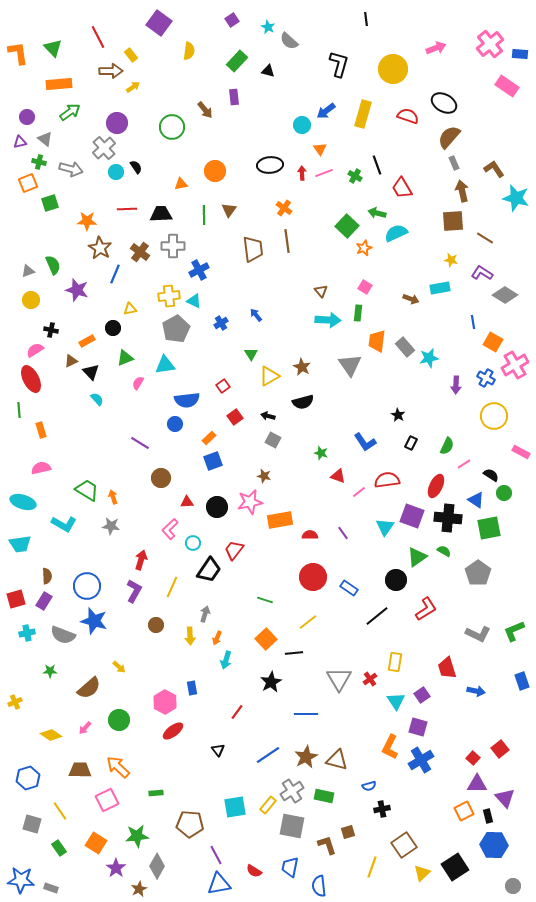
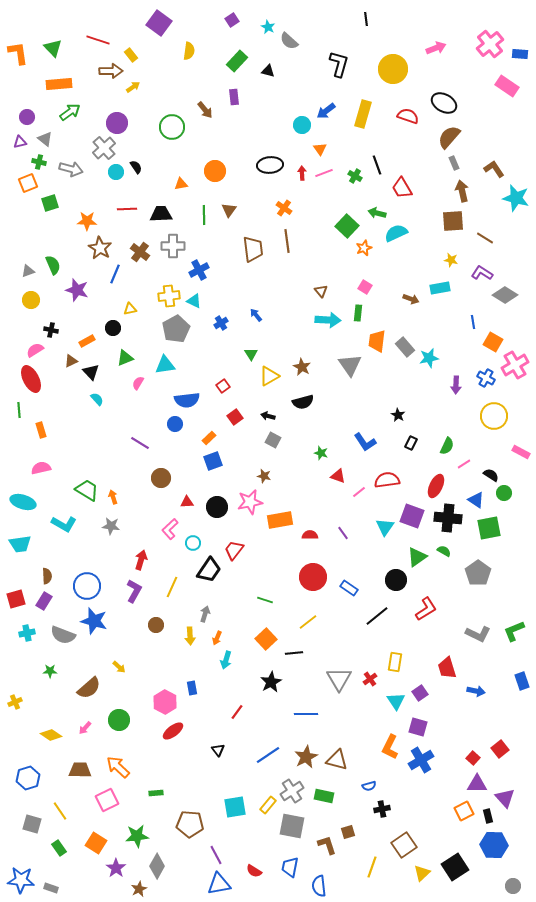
red line at (98, 37): moved 3 px down; rotated 45 degrees counterclockwise
purple square at (422, 695): moved 2 px left, 2 px up
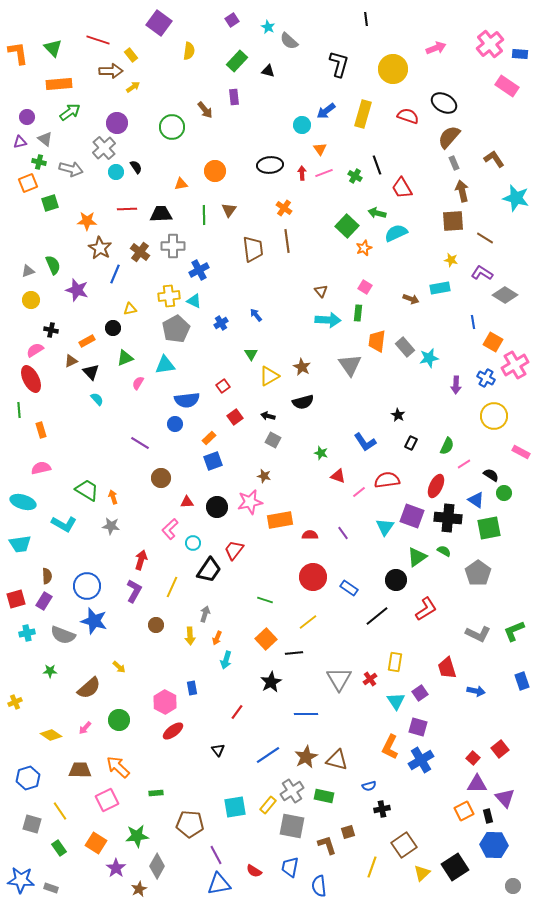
brown L-shape at (494, 169): moved 10 px up
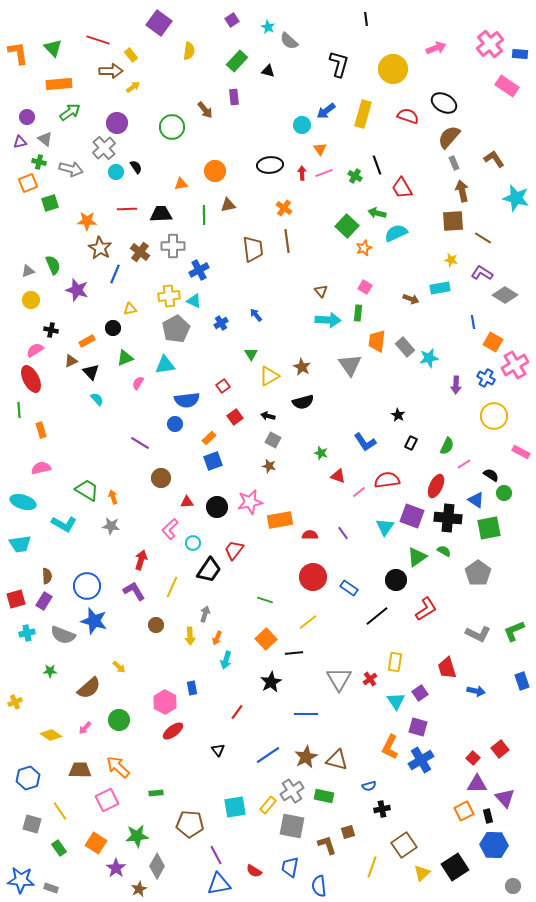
brown triangle at (229, 210): moved 1 px left, 5 px up; rotated 42 degrees clockwise
brown line at (485, 238): moved 2 px left
brown star at (264, 476): moved 5 px right, 10 px up
purple L-shape at (134, 591): rotated 60 degrees counterclockwise
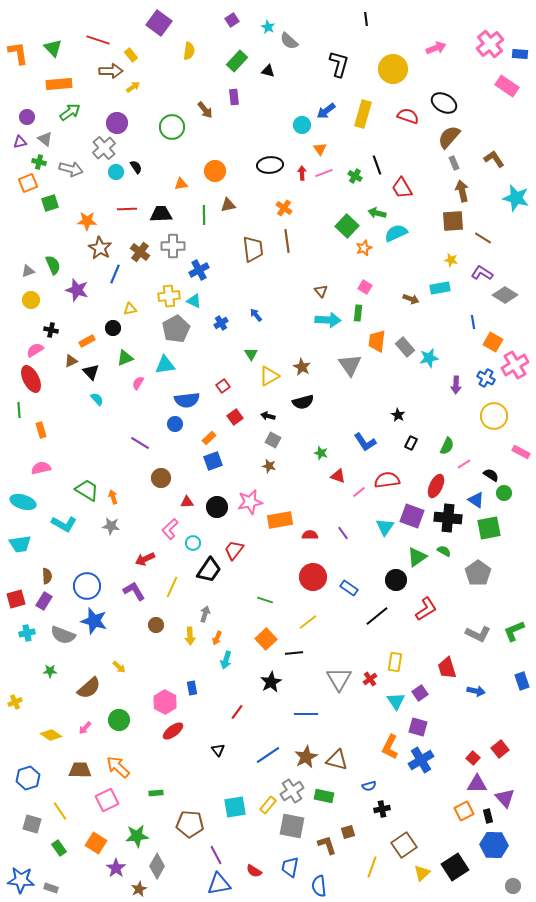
red arrow at (141, 560): moved 4 px right, 1 px up; rotated 132 degrees counterclockwise
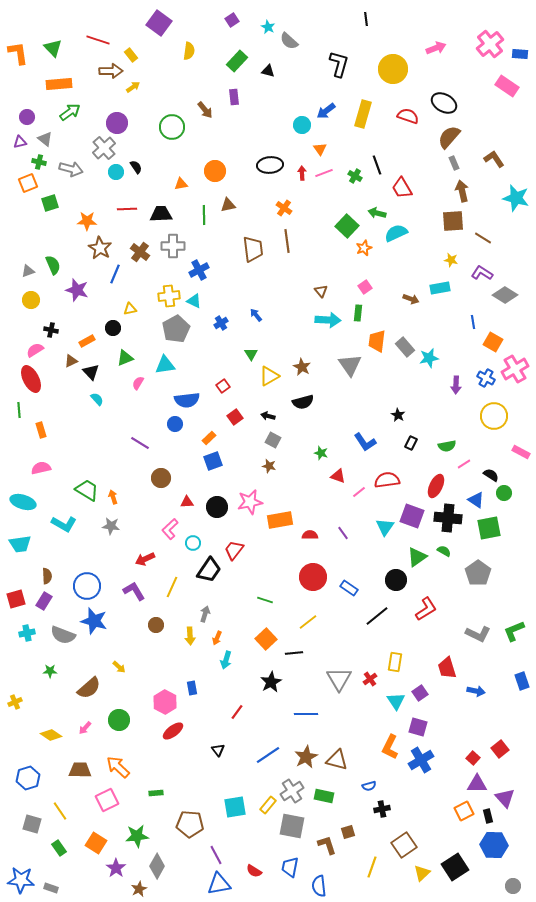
pink square at (365, 287): rotated 24 degrees clockwise
pink cross at (515, 365): moved 4 px down
green semicircle at (447, 446): rotated 54 degrees clockwise
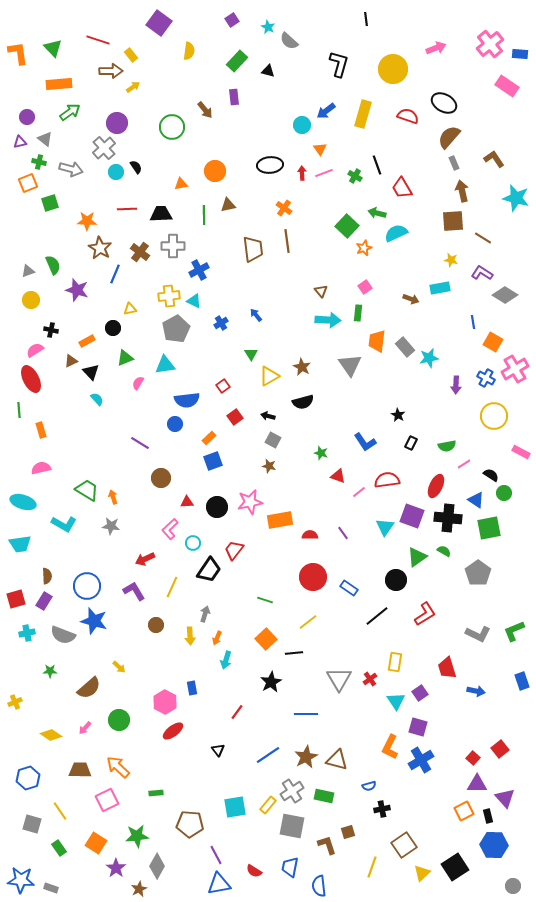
red L-shape at (426, 609): moved 1 px left, 5 px down
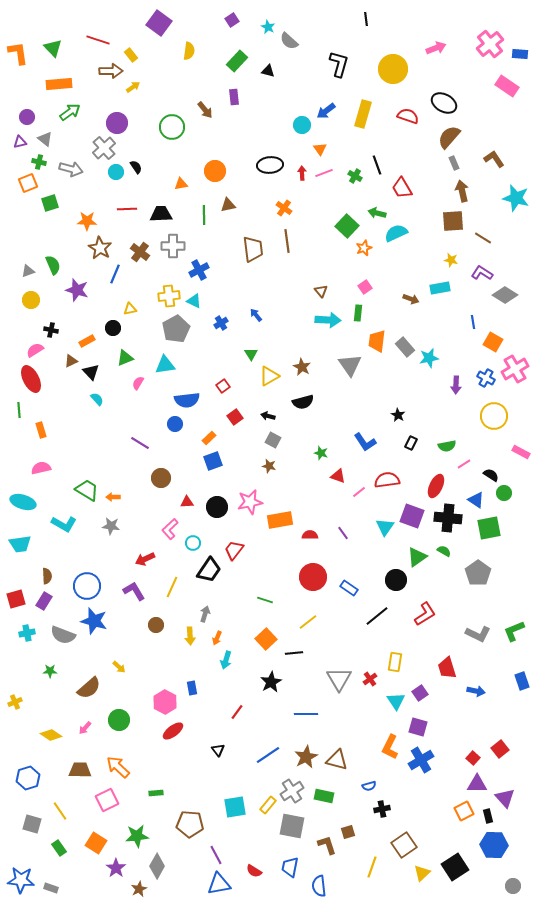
orange arrow at (113, 497): rotated 72 degrees counterclockwise
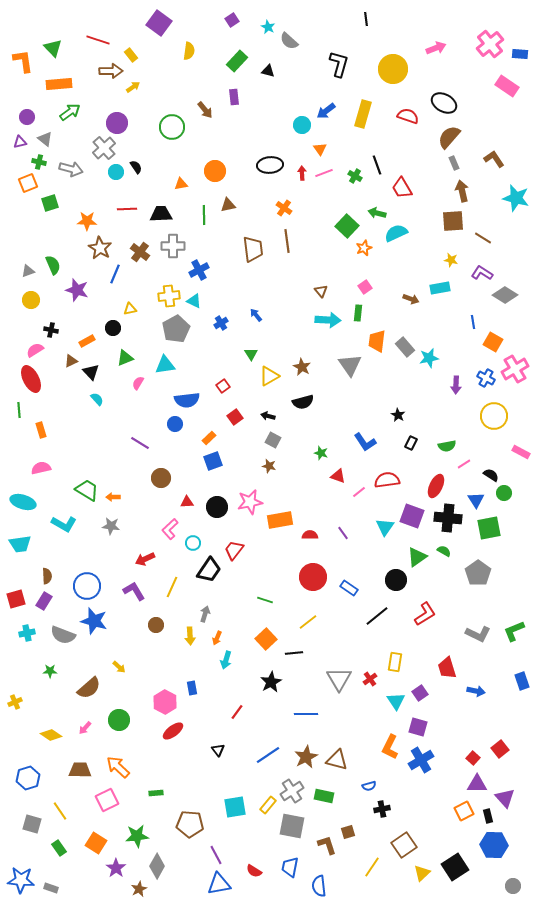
orange L-shape at (18, 53): moved 5 px right, 8 px down
blue triangle at (476, 500): rotated 24 degrees clockwise
yellow line at (372, 867): rotated 15 degrees clockwise
